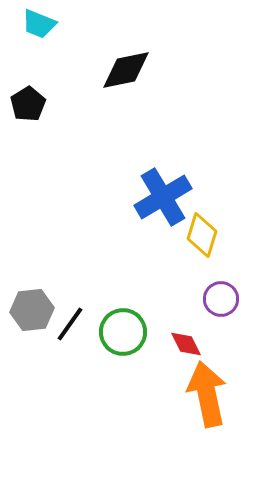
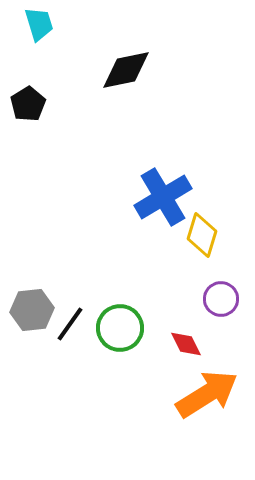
cyan trapezoid: rotated 129 degrees counterclockwise
green circle: moved 3 px left, 4 px up
orange arrow: rotated 70 degrees clockwise
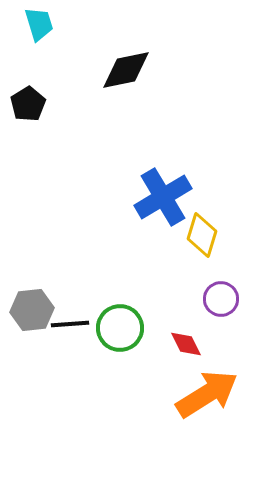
black line: rotated 51 degrees clockwise
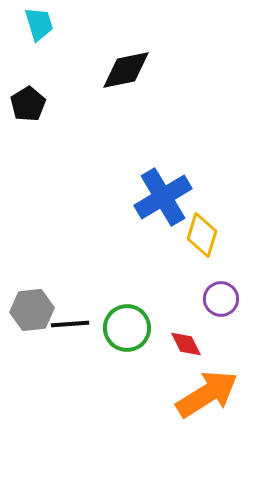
green circle: moved 7 px right
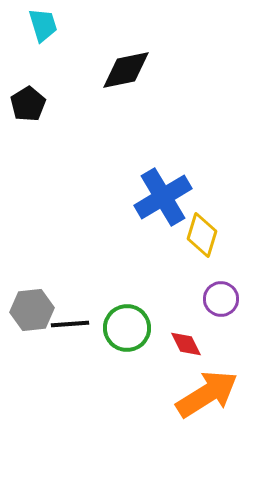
cyan trapezoid: moved 4 px right, 1 px down
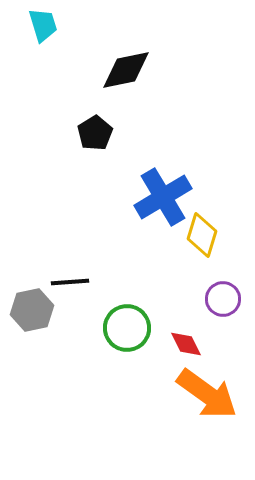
black pentagon: moved 67 px right, 29 px down
purple circle: moved 2 px right
gray hexagon: rotated 6 degrees counterclockwise
black line: moved 42 px up
orange arrow: rotated 68 degrees clockwise
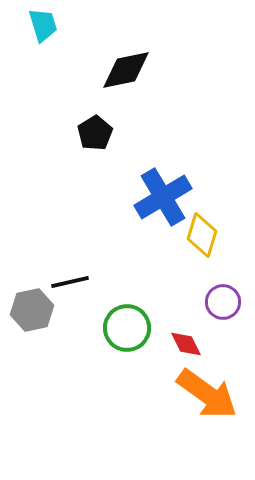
black line: rotated 9 degrees counterclockwise
purple circle: moved 3 px down
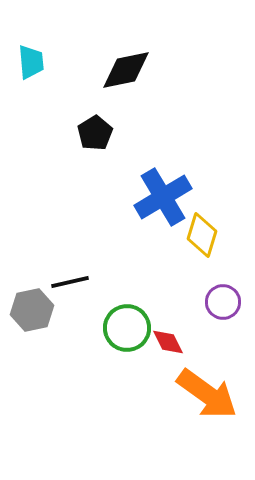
cyan trapezoid: moved 12 px left, 37 px down; rotated 12 degrees clockwise
red diamond: moved 18 px left, 2 px up
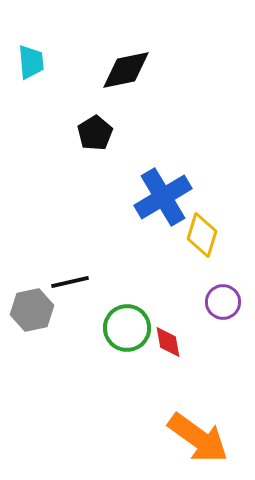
red diamond: rotated 16 degrees clockwise
orange arrow: moved 9 px left, 44 px down
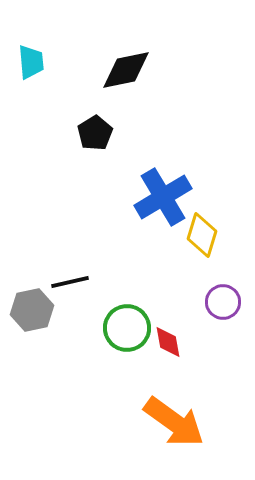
orange arrow: moved 24 px left, 16 px up
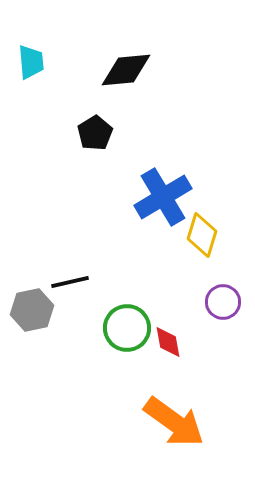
black diamond: rotated 6 degrees clockwise
